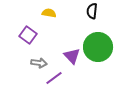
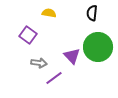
black semicircle: moved 2 px down
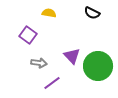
black semicircle: rotated 70 degrees counterclockwise
green circle: moved 19 px down
purple line: moved 2 px left, 5 px down
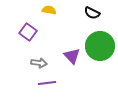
yellow semicircle: moved 3 px up
purple square: moved 3 px up
green circle: moved 2 px right, 20 px up
purple line: moved 5 px left; rotated 30 degrees clockwise
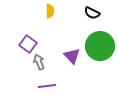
yellow semicircle: moved 1 px right, 1 px down; rotated 80 degrees clockwise
purple square: moved 12 px down
gray arrow: moved 1 px up; rotated 119 degrees counterclockwise
purple line: moved 3 px down
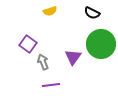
yellow semicircle: rotated 72 degrees clockwise
green circle: moved 1 px right, 2 px up
purple triangle: moved 1 px right, 1 px down; rotated 18 degrees clockwise
gray arrow: moved 4 px right
purple line: moved 4 px right, 1 px up
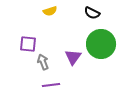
purple square: rotated 30 degrees counterclockwise
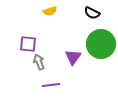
gray arrow: moved 4 px left
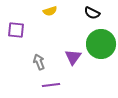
purple square: moved 12 px left, 14 px up
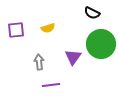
yellow semicircle: moved 2 px left, 17 px down
purple square: rotated 12 degrees counterclockwise
gray arrow: rotated 14 degrees clockwise
